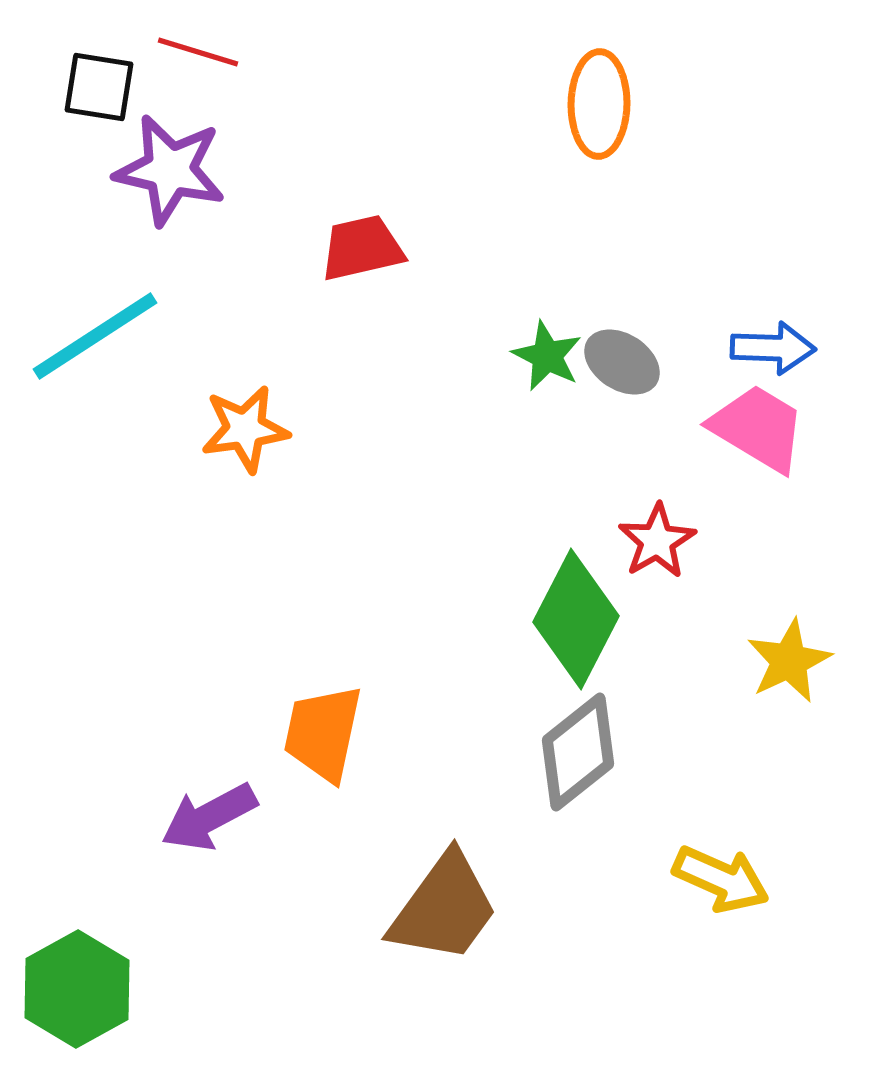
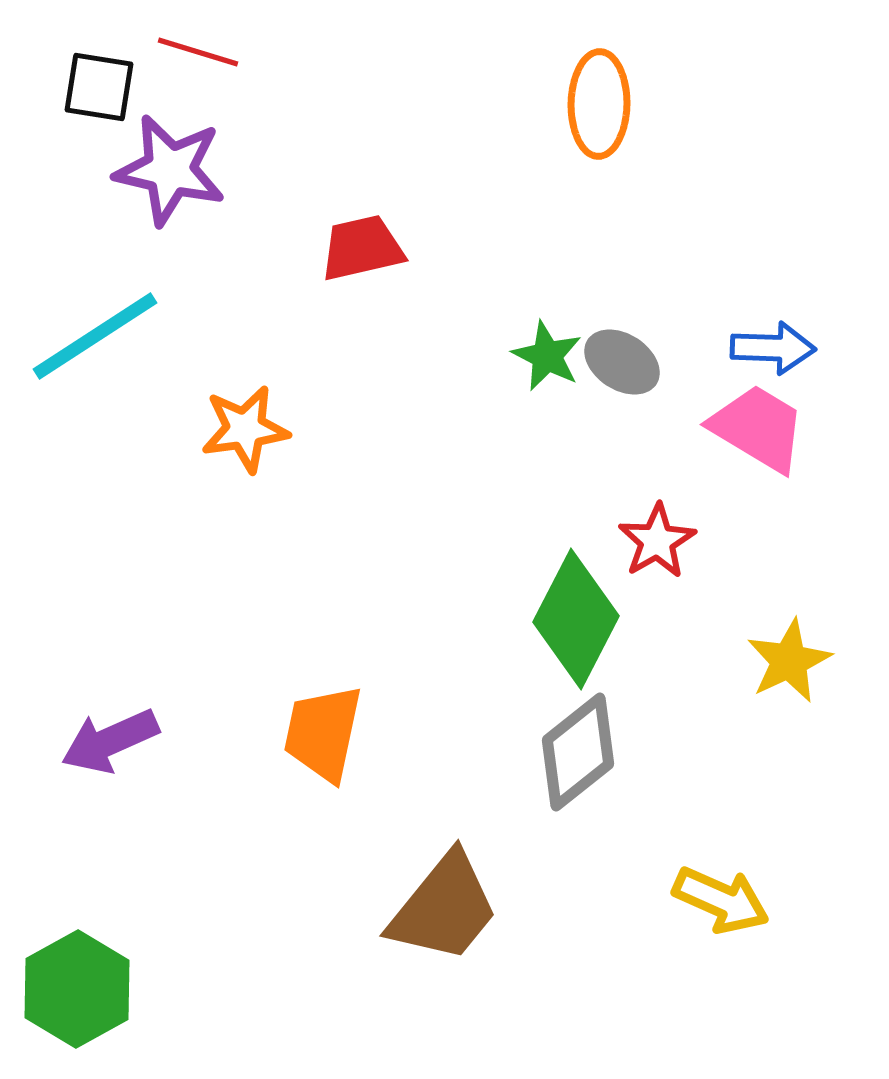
purple arrow: moved 99 px left, 76 px up; rotated 4 degrees clockwise
yellow arrow: moved 21 px down
brown trapezoid: rotated 3 degrees clockwise
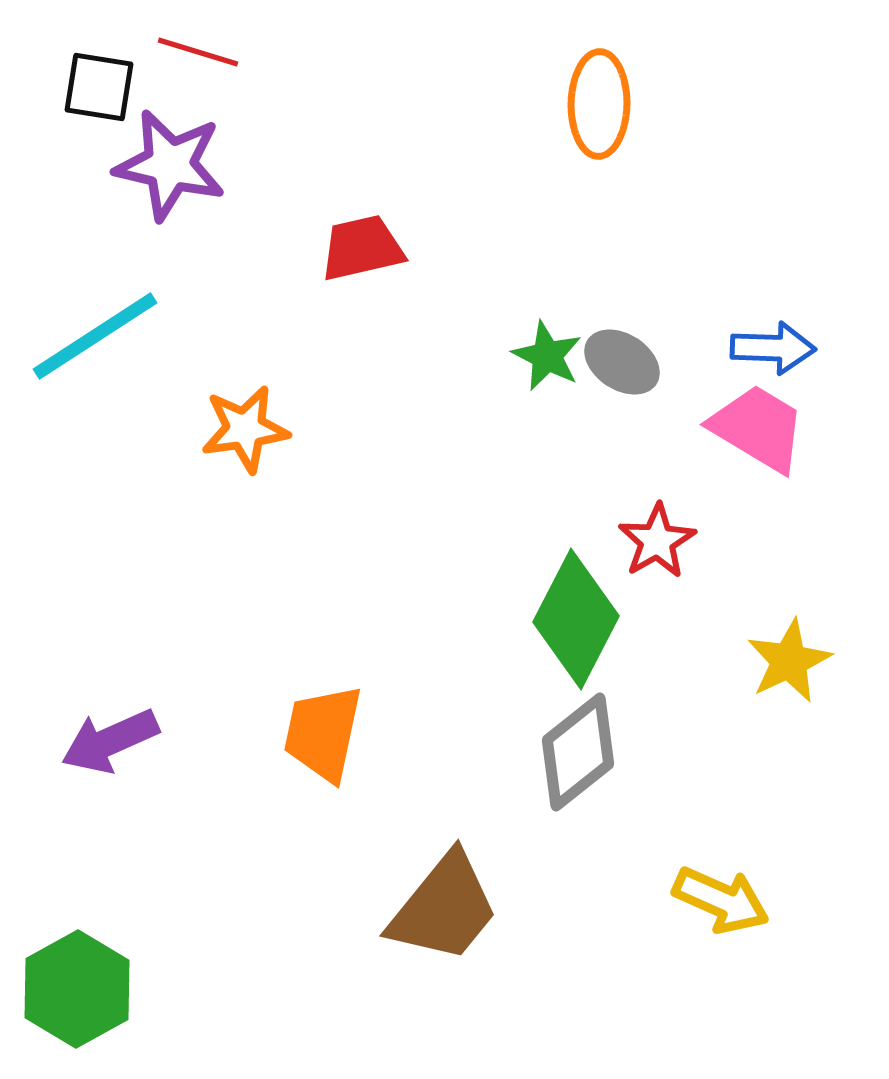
purple star: moved 5 px up
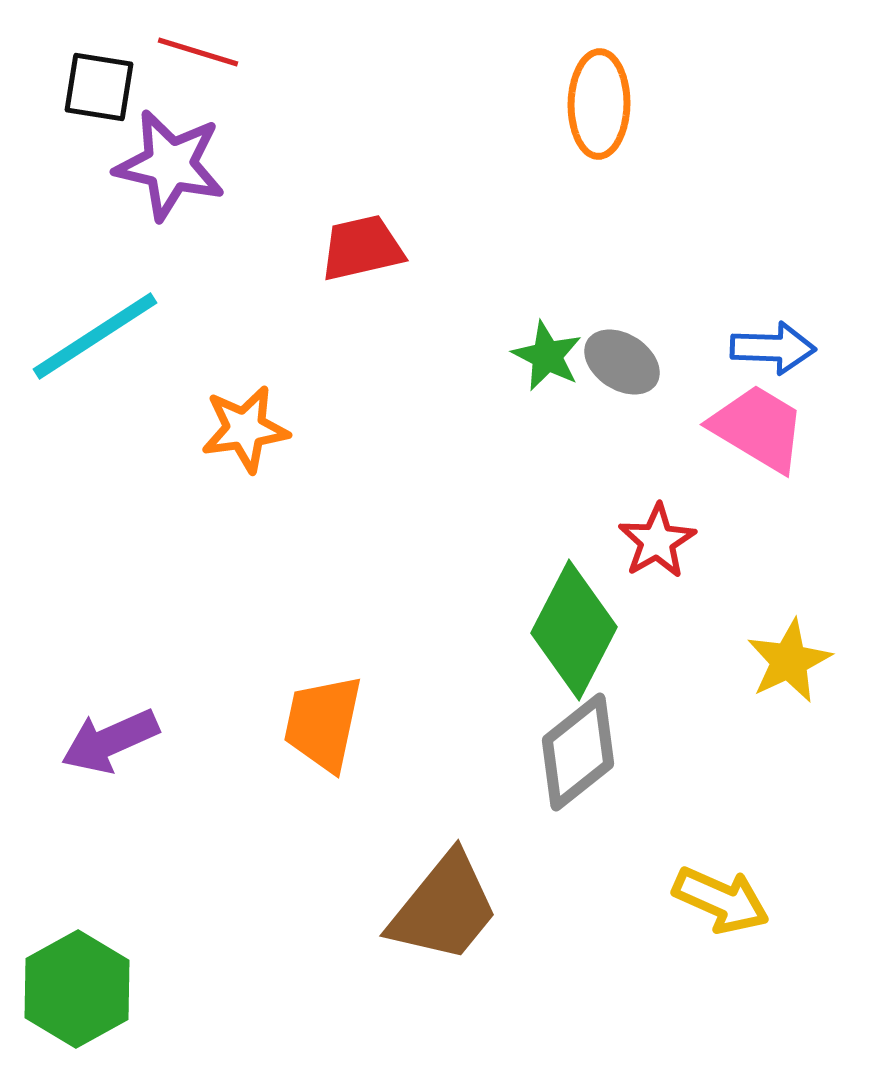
green diamond: moved 2 px left, 11 px down
orange trapezoid: moved 10 px up
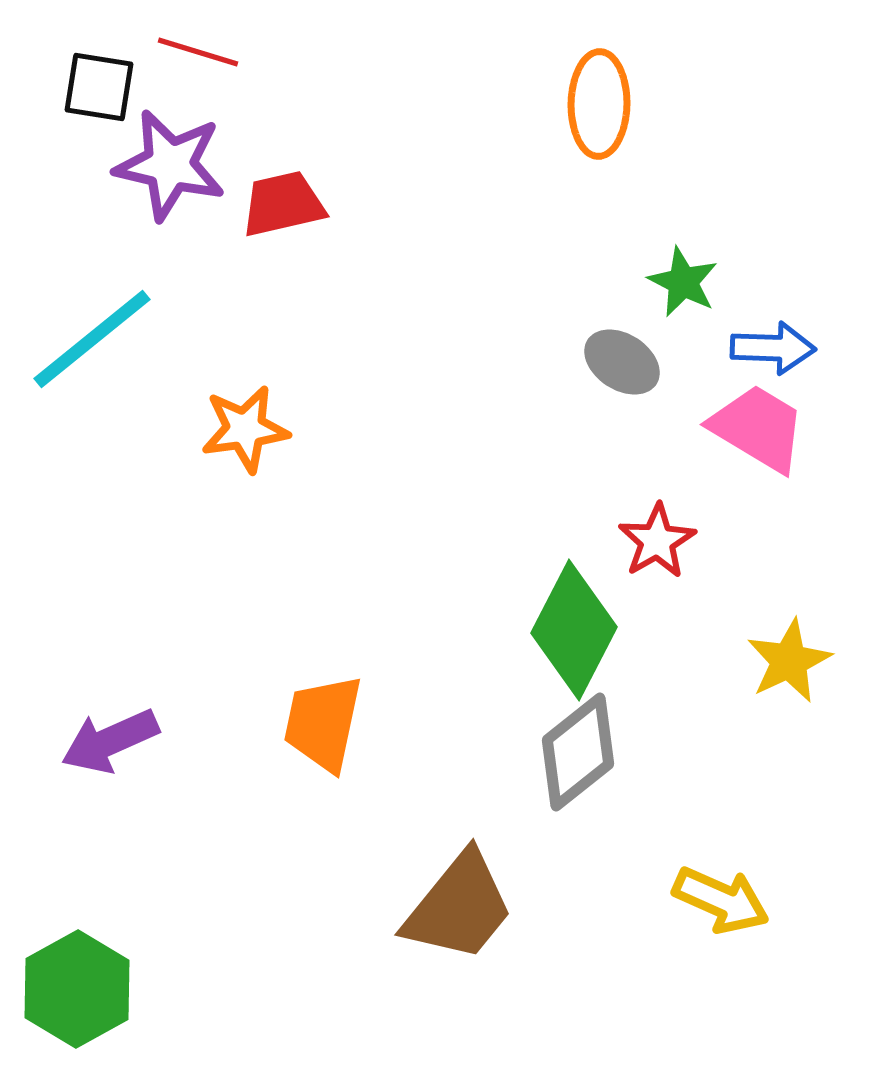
red trapezoid: moved 79 px left, 44 px up
cyan line: moved 3 px left, 3 px down; rotated 6 degrees counterclockwise
green star: moved 136 px right, 74 px up
brown trapezoid: moved 15 px right, 1 px up
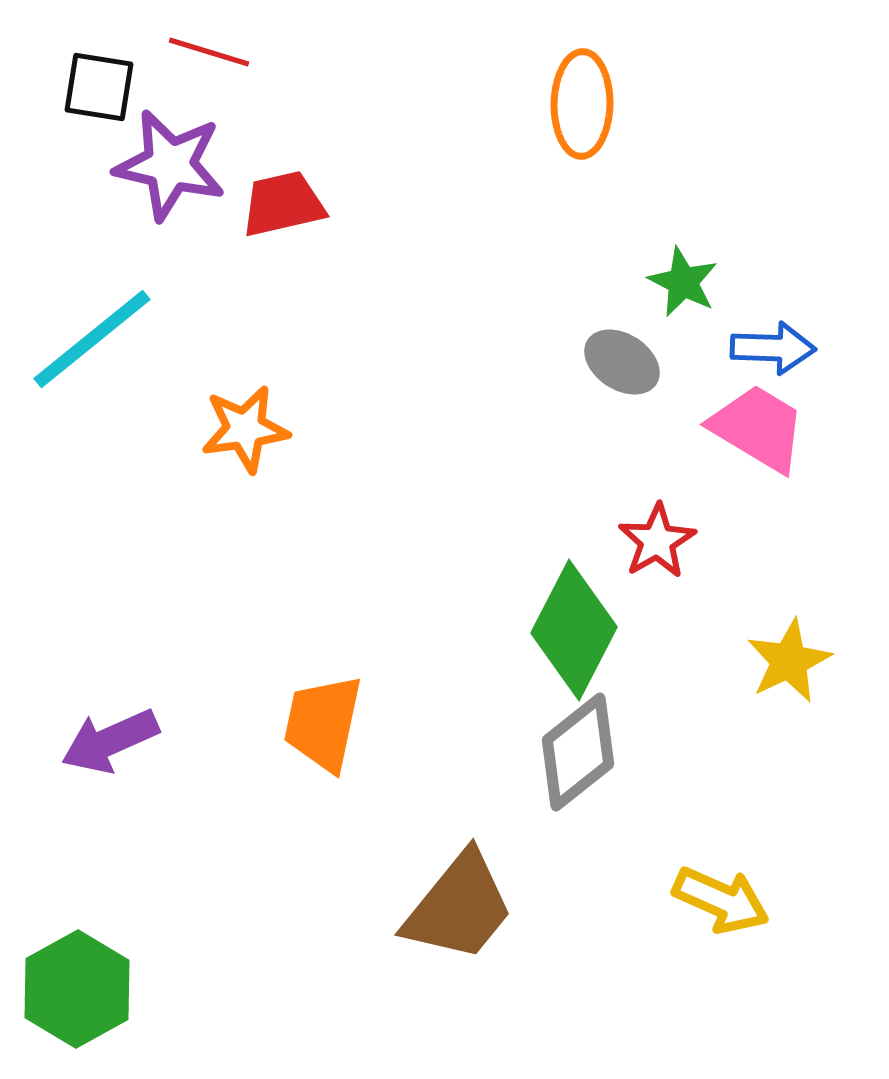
red line: moved 11 px right
orange ellipse: moved 17 px left
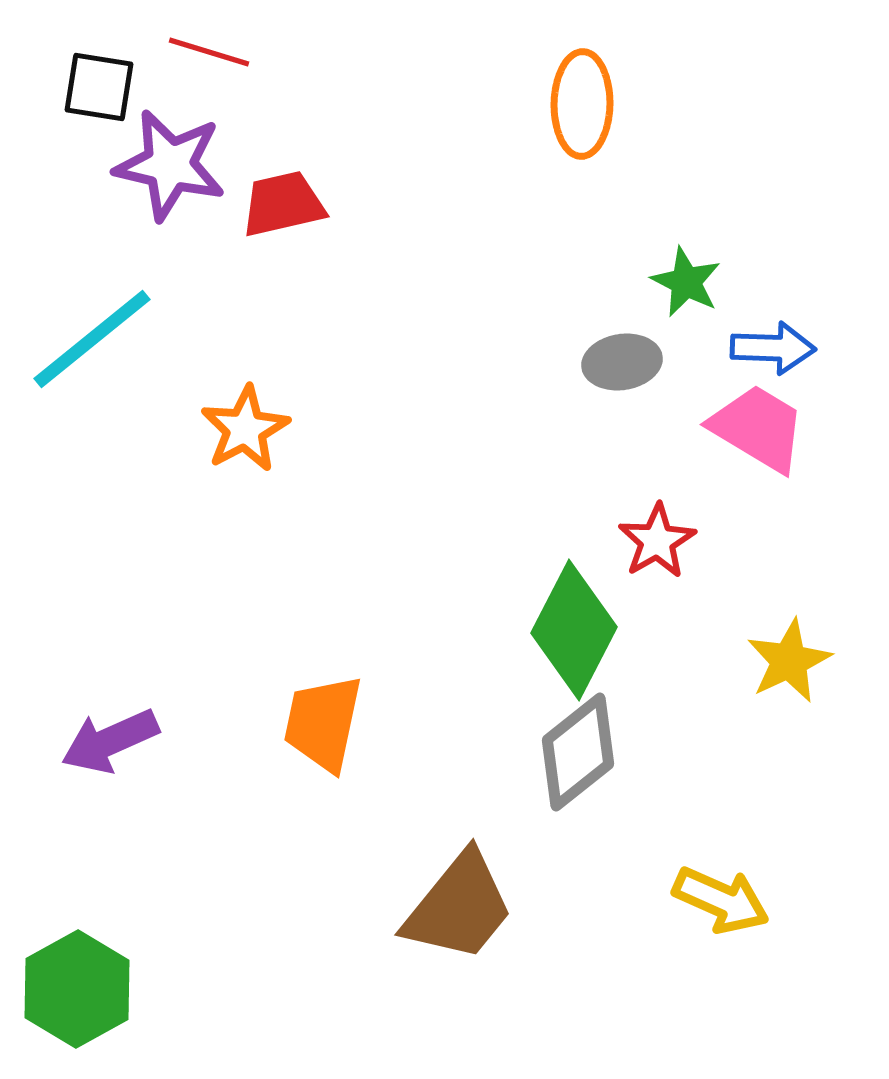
green star: moved 3 px right
gray ellipse: rotated 42 degrees counterclockwise
orange star: rotated 20 degrees counterclockwise
